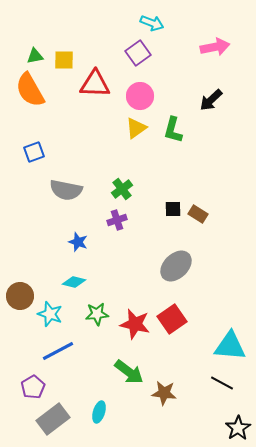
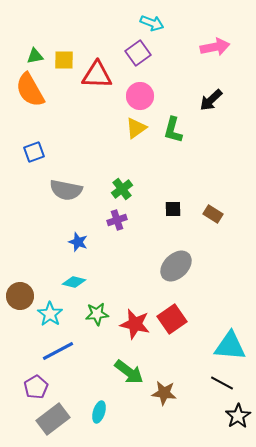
red triangle: moved 2 px right, 9 px up
brown rectangle: moved 15 px right
cyan star: rotated 15 degrees clockwise
purple pentagon: moved 3 px right
black star: moved 12 px up
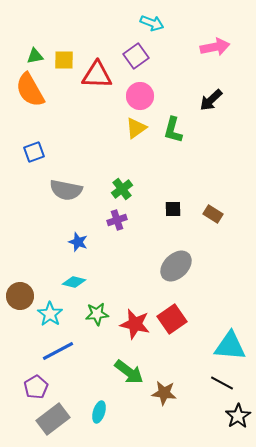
purple square: moved 2 px left, 3 px down
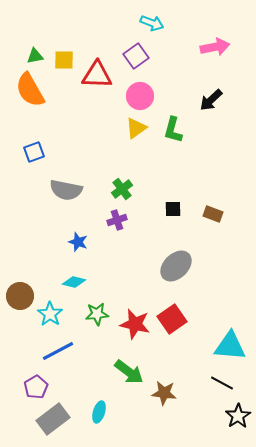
brown rectangle: rotated 12 degrees counterclockwise
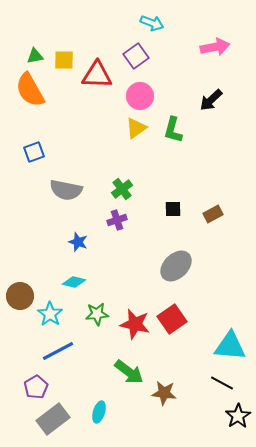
brown rectangle: rotated 48 degrees counterclockwise
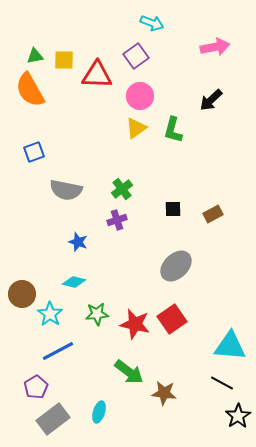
brown circle: moved 2 px right, 2 px up
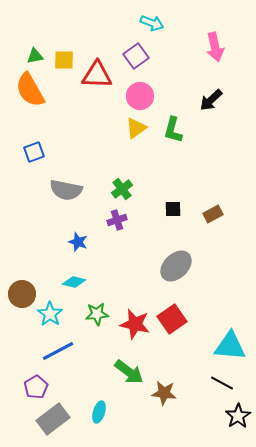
pink arrow: rotated 88 degrees clockwise
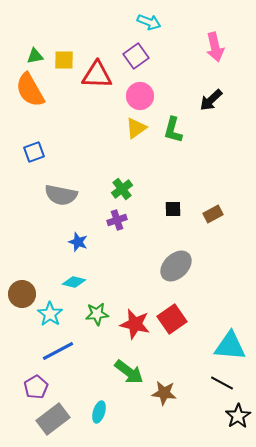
cyan arrow: moved 3 px left, 1 px up
gray semicircle: moved 5 px left, 5 px down
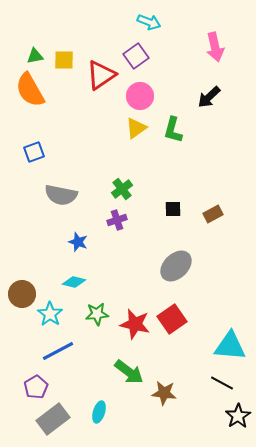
red triangle: moved 4 px right; rotated 36 degrees counterclockwise
black arrow: moved 2 px left, 3 px up
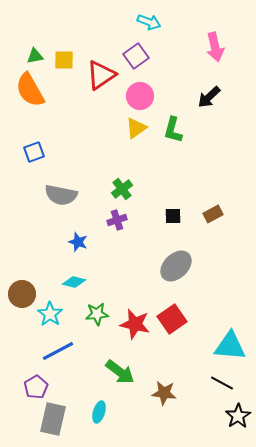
black square: moved 7 px down
green arrow: moved 9 px left
gray rectangle: rotated 40 degrees counterclockwise
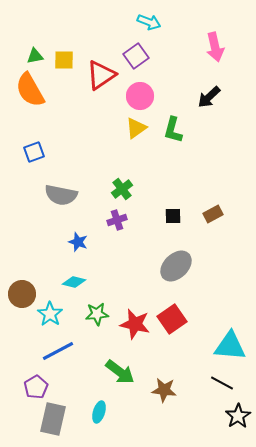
brown star: moved 3 px up
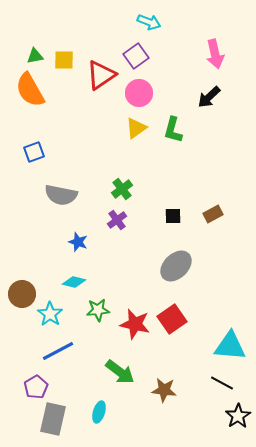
pink arrow: moved 7 px down
pink circle: moved 1 px left, 3 px up
purple cross: rotated 18 degrees counterclockwise
green star: moved 1 px right, 4 px up
